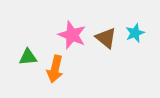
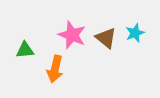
green triangle: moved 3 px left, 7 px up
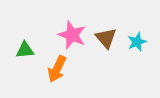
cyan star: moved 2 px right, 9 px down
brown triangle: rotated 10 degrees clockwise
orange arrow: moved 2 px right; rotated 12 degrees clockwise
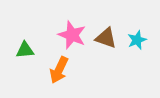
brown triangle: rotated 30 degrees counterclockwise
cyan star: moved 2 px up
orange arrow: moved 2 px right, 1 px down
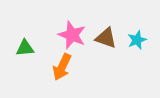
green triangle: moved 2 px up
orange arrow: moved 3 px right, 3 px up
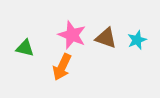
green triangle: rotated 18 degrees clockwise
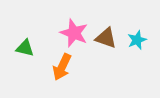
pink star: moved 2 px right, 2 px up
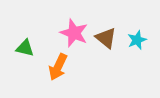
brown triangle: rotated 20 degrees clockwise
orange arrow: moved 4 px left
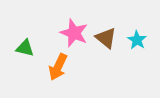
cyan star: rotated 18 degrees counterclockwise
